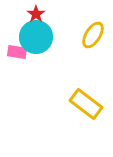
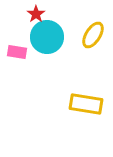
cyan circle: moved 11 px right
yellow rectangle: rotated 28 degrees counterclockwise
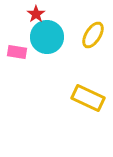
yellow rectangle: moved 2 px right, 6 px up; rotated 16 degrees clockwise
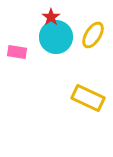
red star: moved 15 px right, 3 px down
cyan circle: moved 9 px right
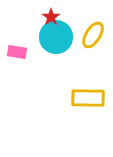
yellow rectangle: rotated 24 degrees counterclockwise
